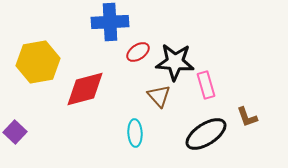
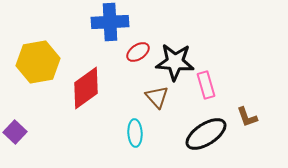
red diamond: moved 1 px right, 1 px up; rotated 21 degrees counterclockwise
brown triangle: moved 2 px left, 1 px down
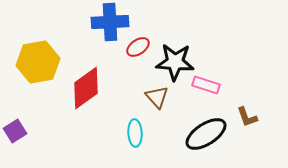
red ellipse: moved 5 px up
pink rectangle: rotated 56 degrees counterclockwise
purple square: moved 1 px up; rotated 15 degrees clockwise
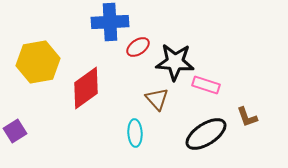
brown triangle: moved 2 px down
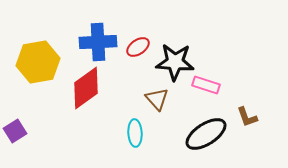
blue cross: moved 12 px left, 20 px down
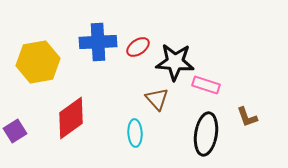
red diamond: moved 15 px left, 30 px down
black ellipse: rotated 48 degrees counterclockwise
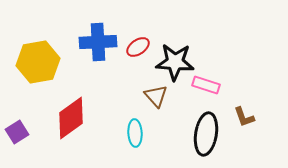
brown triangle: moved 1 px left, 3 px up
brown L-shape: moved 3 px left
purple square: moved 2 px right, 1 px down
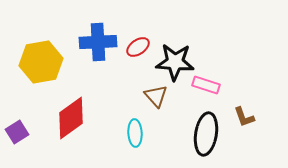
yellow hexagon: moved 3 px right
